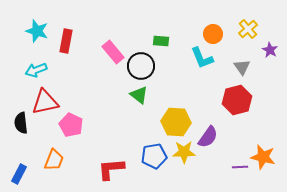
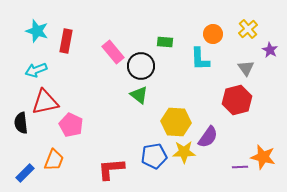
green rectangle: moved 4 px right, 1 px down
cyan L-shape: moved 2 px left, 1 px down; rotated 20 degrees clockwise
gray triangle: moved 4 px right, 1 px down
blue rectangle: moved 6 px right, 1 px up; rotated 18 degrees clockwise
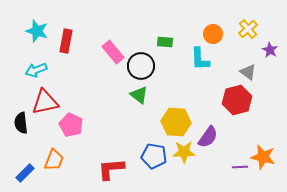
gray triangle: moved 2 px right, 4 px down; rotated 18 degrees counterclockwise
blue pentagon: rotated 20 degrees clockwise
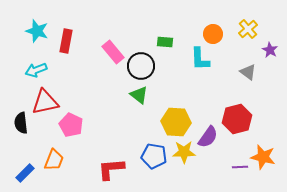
red hexagon: moved 19 px down
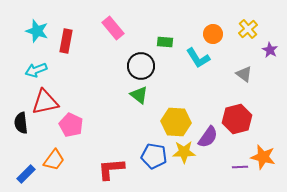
pink rectangle: moved 24 px up
cyan L-shape: moved 2 px left, 1 px up; rotated 30 degrees counterclockwise
gray triangle: moved 4 px left, 2 px down
orange trapezoid: rotated 15 degrees clockwise
blue rectangle: moved 1 px right, 1 px down
